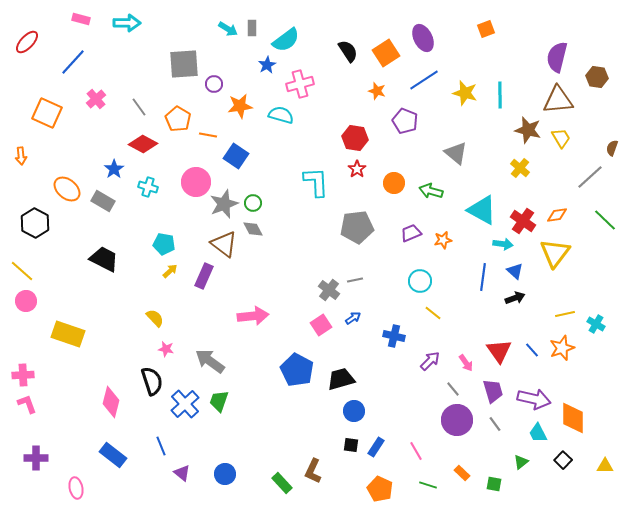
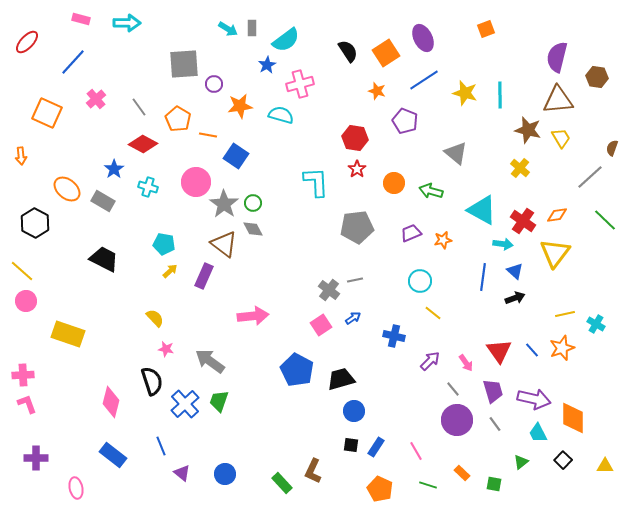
gray star at (224, 204): rotated 16 degrees counterclockwise
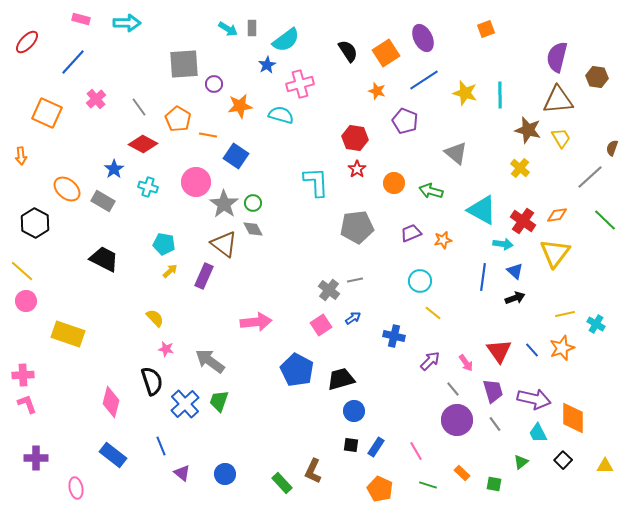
pink arrow at (253, 316): moved 3 px right, 6 px down
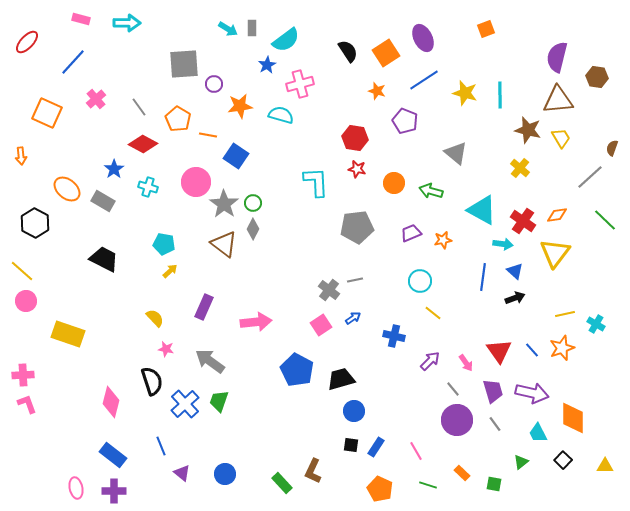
red star at (357, 169): rotated 24 degrees counterclockwise
gray diamond at (253, 229): rotated 55 degrees clockwise
purple rectangle at (204, 276): moved 31 px down
purple arrow at (534, 399): moved 2 px left, 6 px up
purple cross at (36, 458): moved 78 px right, 33 px down
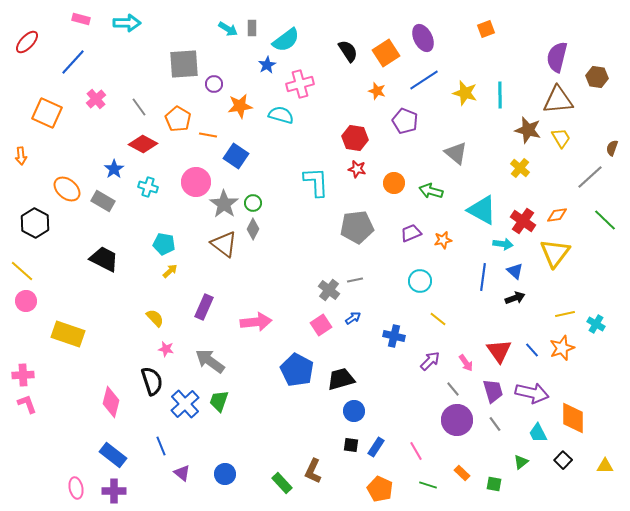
yellow line at (433, 313): moved 5 px right, 6 px down
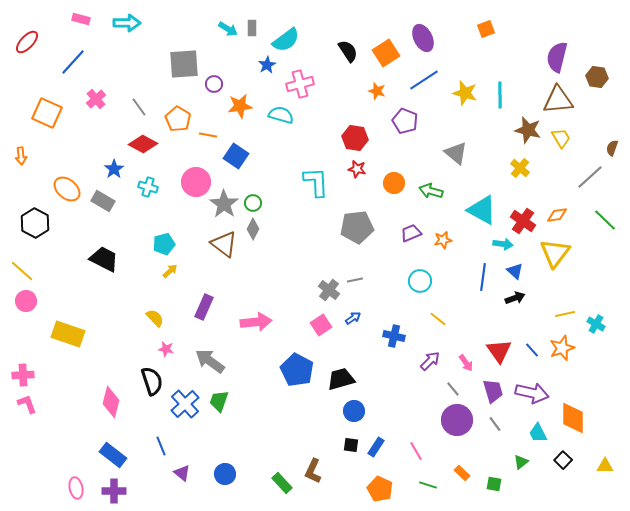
cyan pentagon at (164, 244): rotated 25 degrees counterclockwise
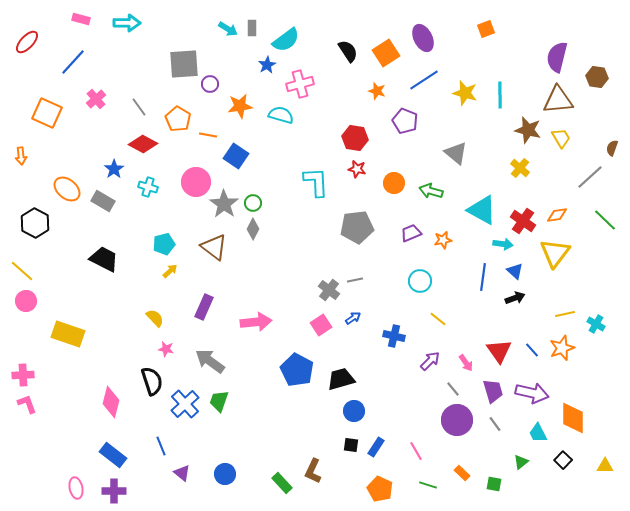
purple circle at (214, 84): moved 4 px left
brown triangle at (224, 244): moved 10 px left, 3 px down
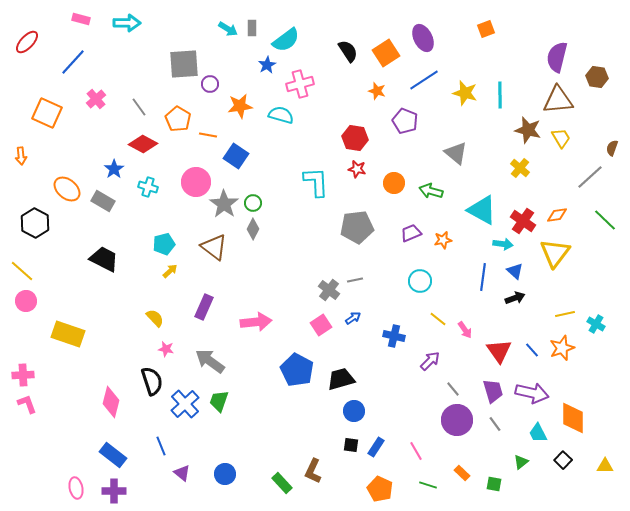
pink arrow at (466, 363): moved 1 px left, 33 px up
